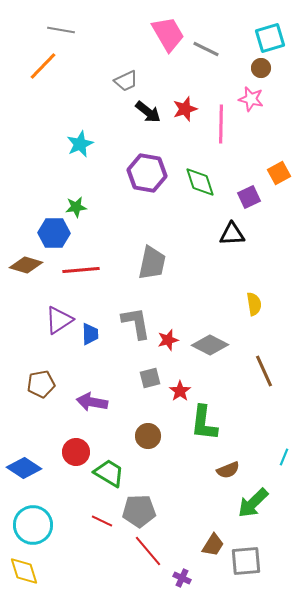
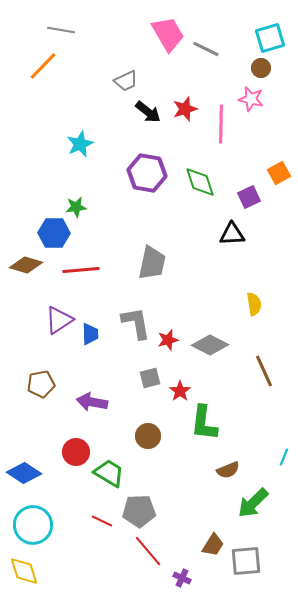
blue diamond at (24, 468): moved 5 px down
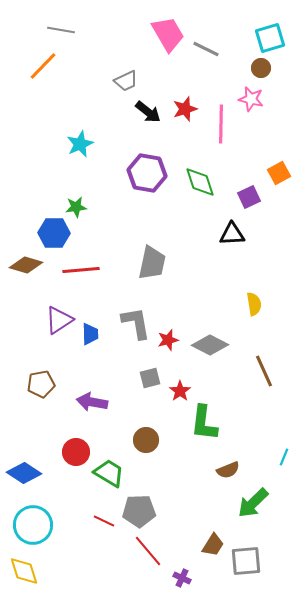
brown circle at (148, 436): moved 2 px left, 4 px down
red line at (102, 521): moved 2 px right
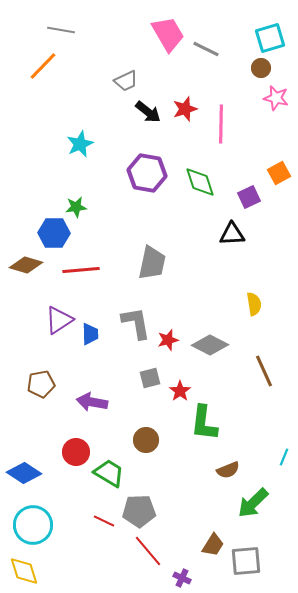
pink star at (251, 99): moved 25 px right, 1 px up
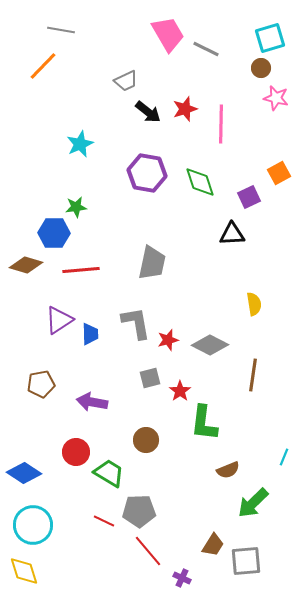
brown line at (264, 371): moved 11 px left, 4 px down; rotated 32 degrees clockwise
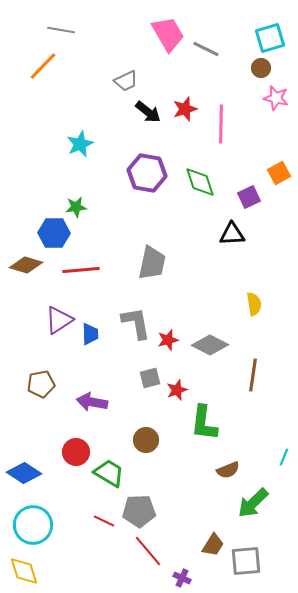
red star at (180, 391): moved 3 px left, 1 px up; rotated 15 degrees clockwise
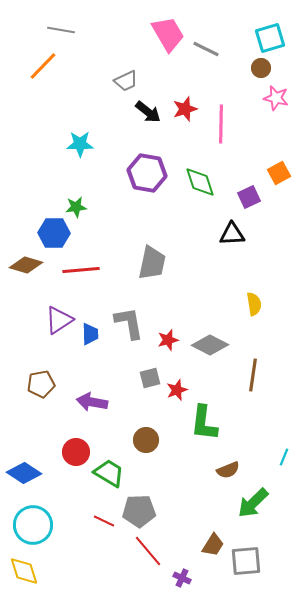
cyan star at (80, 144): rotated 24 degrees clockwise
gray L-shape at (136, 323): moved 7 px left
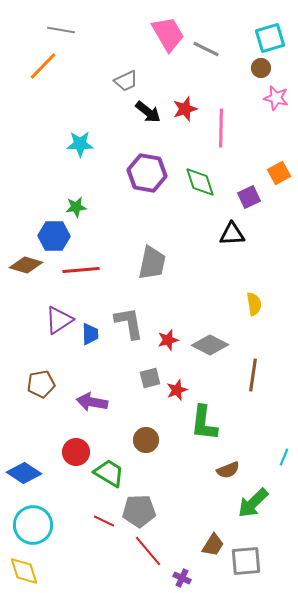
pink line at (221, 124): moved 4 px down
blue hexagon at (54, 233): moved 3 px down
